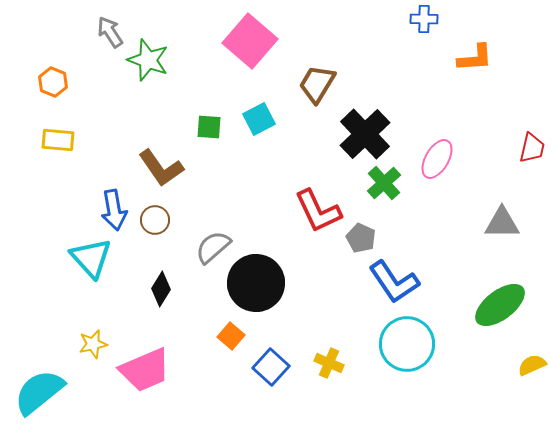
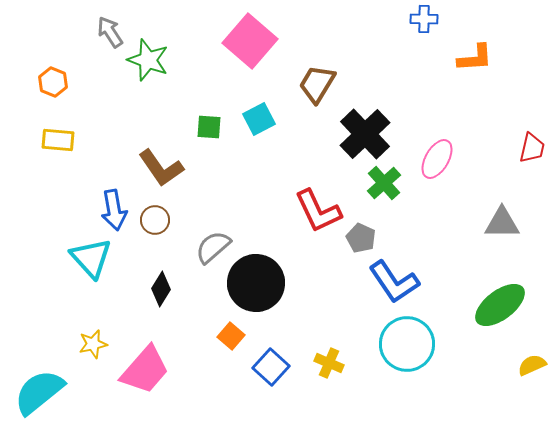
pink trapezoid: rotated 26 degrees counterclockwise
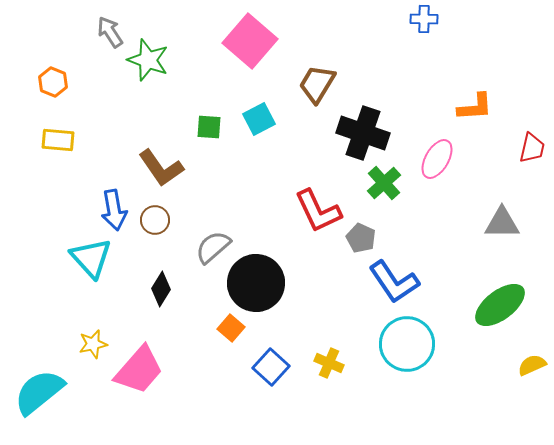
orange L-shape: moved 49 px down
black cross: moved 2 px left, 1 px up; rotated 27 degrees counterclockwise
orange square: moved 8 px up
pink trapezoid: moved 6 px left
